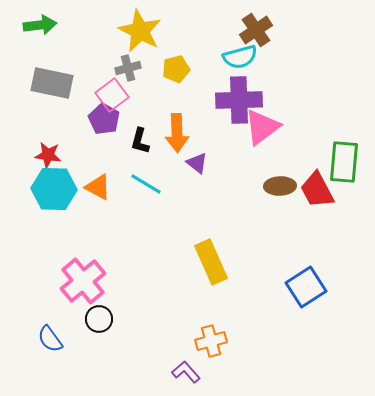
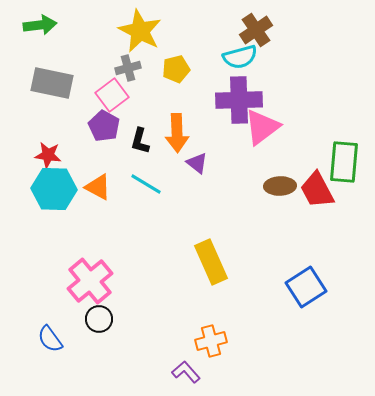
purple pentagon: moved 7 px down
pink cross: moved 7 px right
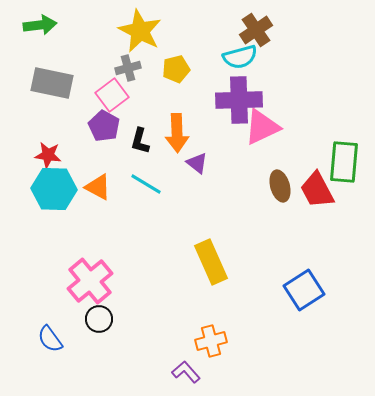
pink triangle: rotated 12 degrees clockwise
brown ellipse: rotated 76 degrees clockwise
blue square: moved 2 px left, 3 px down
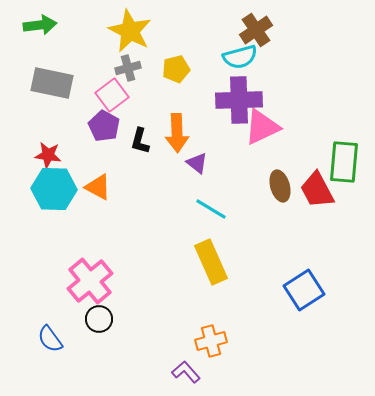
yellow star: moved 10 px left
cyan line: moved 65 px right, 25 px down
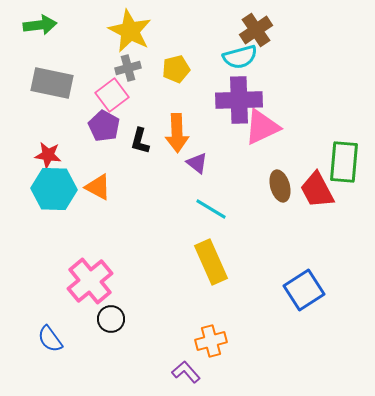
black circle: moved 12 px right
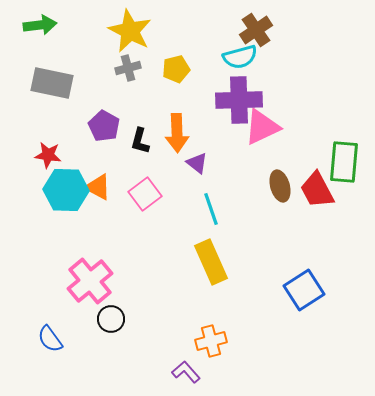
pink square: moved 33 px right, 99 px down
cyan hexagon: moved 12 px right, 1 px down
cyan line: rotated 40 degrees clockwise
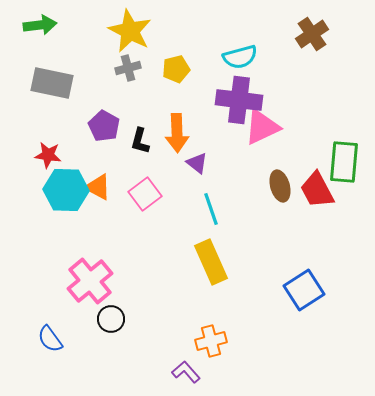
brown cross: moved 56 px right, 4 px down
purple cross: rotated 9 degrees clockwise
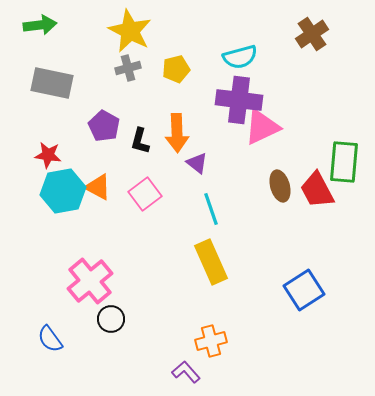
cyan hexagon: moved 3 px left, 1 px down; rotated 12 degrees counterclockwise
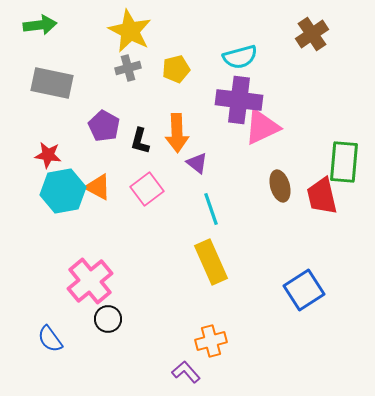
red trapezoid: moved 5 px right, 6 px down; rotated 15 degrees clockwise
pink square: moved 2 px right, 5 px up
black circle: moved 3 px left
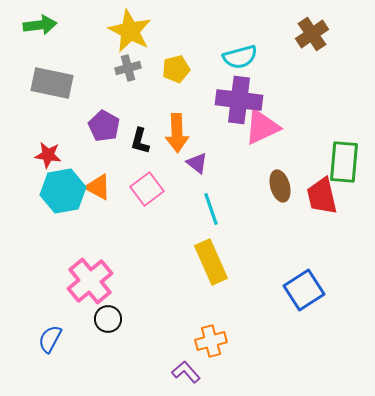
blue semicircle: rotated 64 degrees clockwise
